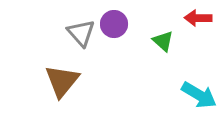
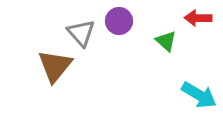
purple circle: moved 5 px right, 3 px up
green triangle: moved 3 px right
brown triangle: moved 7 px left, 15 px up
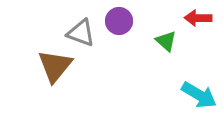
gray triangle: rotated 28 degrees counterclockwise
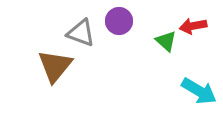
red arrow: moved 5 px left, 8 px down; rotated 12 degrees counterclockwise
cyan arrow: moved 4 px up
